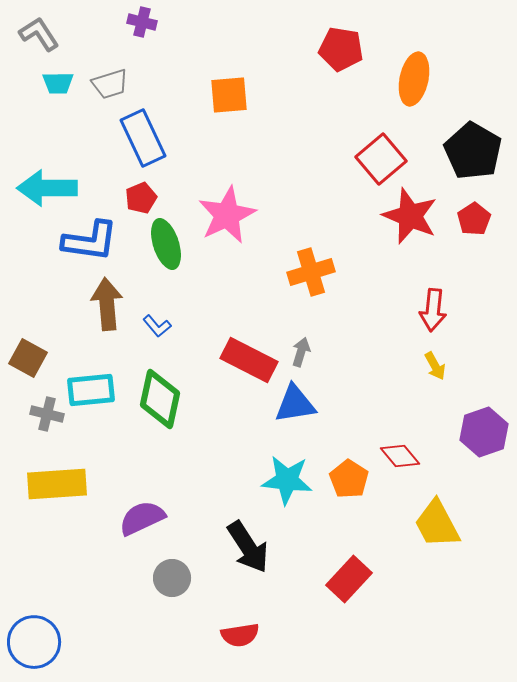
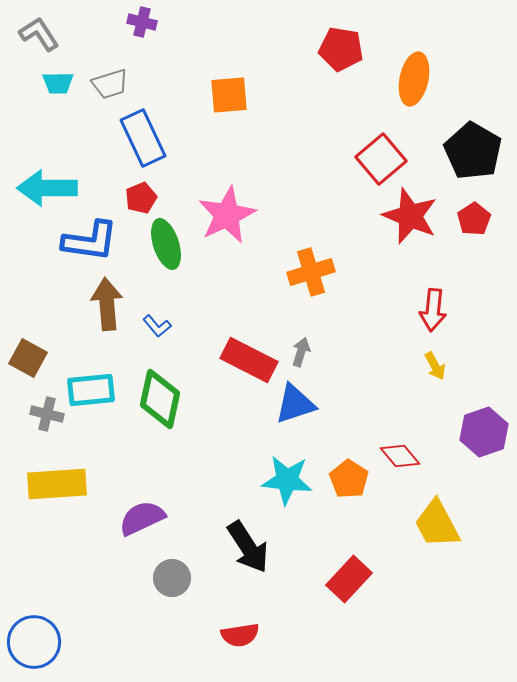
blue triangle at (295, 404): rotated 9 degrees counterclockwise
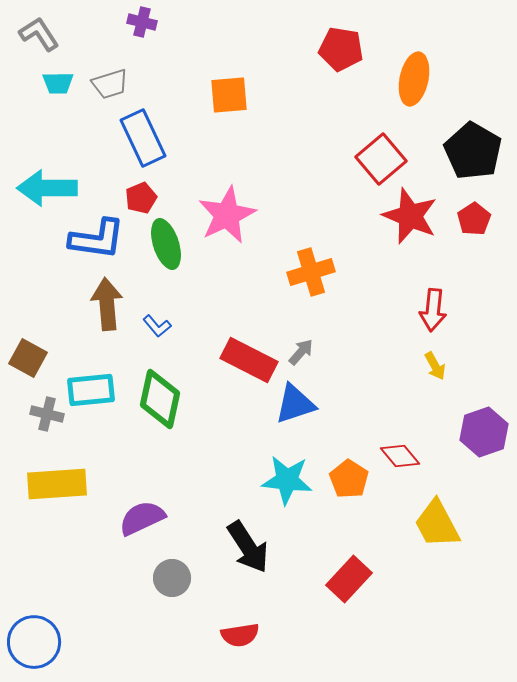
blue L-shape at (90, 241): moved 7 px right, 2 px up
gray arrow at (301, 352): rotated 24 degrees clockwise
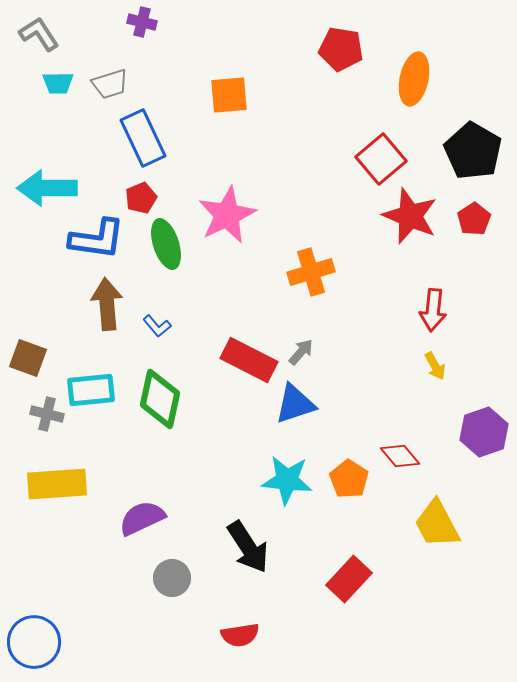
brown square at (28, 358): rotated 9 degrees counterclockwise
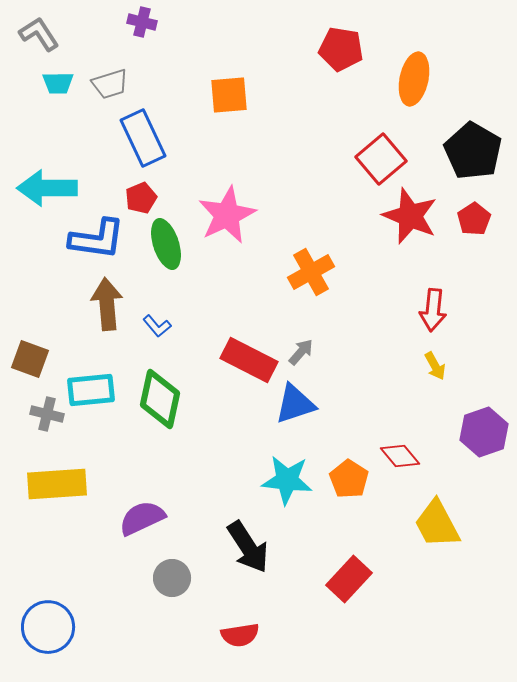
orange cross at (311, 272): rotated 12 degrees counterclockwise
brown square at (28, 358): moved 2 px right, 1 px down
blue circle at (34, 642): moved 14 px right, 15 px up
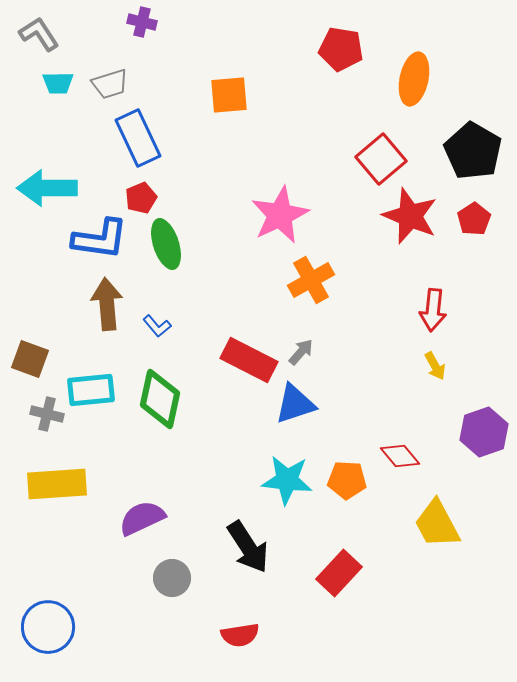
blue rectangle at (143, 138): moved 5 px left
pink star at (227, 215): moved 53 px right
blue L-shape at (97, 239): moved 3 px right
orange cross at (311, 272): moved 8 px down
orange pentagon at (349, 479): moved 2 px left, 1 px down; rotated 30 degrees counterclockwise
red rectangle at (349, 579): moved 10 px left, 6 px up
